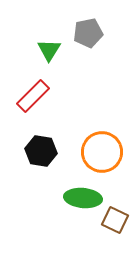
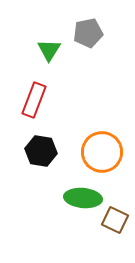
red rectangle: moved 1 px right, 4 px down; rotated 24 degrees counterclockwise
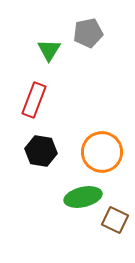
green ellipse: moved 1 px up; rotated 18 degrees counterclockwise
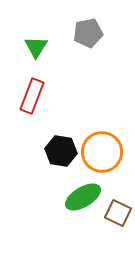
green triangle: moved 13 px left, 3 px up
red rectangle: moved 2 px left, 4 px up
black hexagon: moved 20 px right
green ellipse: rotated 18 degrees counterclockwise
brown square: moved 3 px right, 7 px up
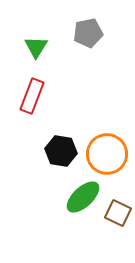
orange circle: moved 5 px right, 2 px down
green ellipse: rotated 12 degrees counterclockwise
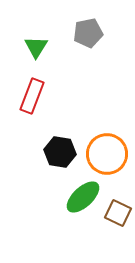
black hexagon: moved 1 px left, 1 px down
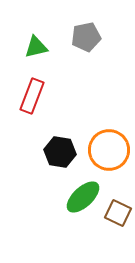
gray pentagon: moved 2 px left, 4 px down
green triangle: rotated 45 degrees clockwise
orange circle: moved 2 px right, 4 px up
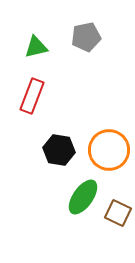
black hexagon: moved 1 px left, 2 px up
green ellipse: rotated 12 degrees counterclockwise
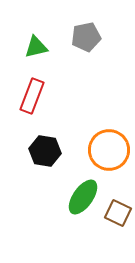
black hexagon: moved 14 px left, 1 px down
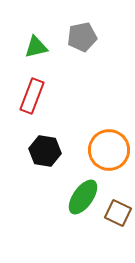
gray pentagon: moved 4 px left
